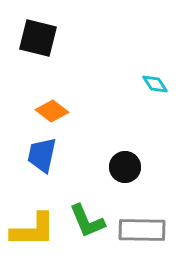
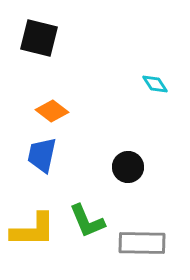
black square: moved 1 px right
black circle: moved 3 px right
gray rectangle: moved 13 px down
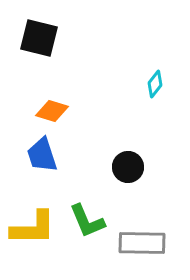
cyan diamond: rotated 72 degrees clockwise
orange diamond: rotated 20 degrees counterclockwise
blue trapezoid: rotated 30 degrees counterclockwise
yellow L-shape: moved 2 px up
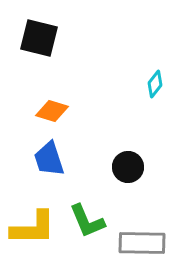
blue trapezoid: moved 7 px right, 4 px down
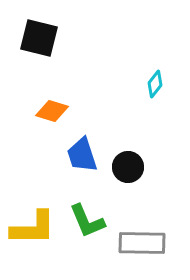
blue trapezoid: moved 33 px right, 4 px up
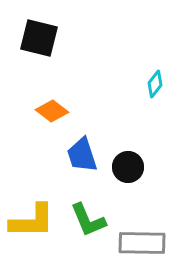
orange diamond: rotated 20 degrees clockwise
green L-shape: moved 1 px right, 1 px up
yellow L-shape: moved 1 px left, 7 px up
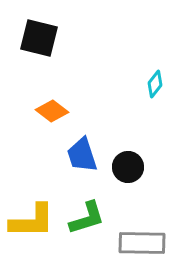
green L-shape: moved 1 px left, 2 px up; rotated 84 degrees counterclockwise
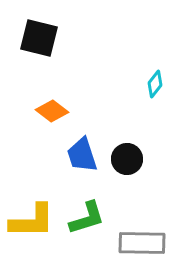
black circle: moved 1 px left, 8 px up
